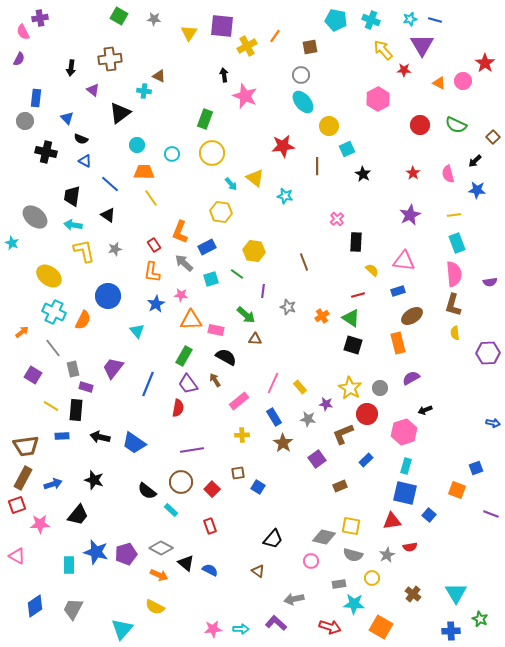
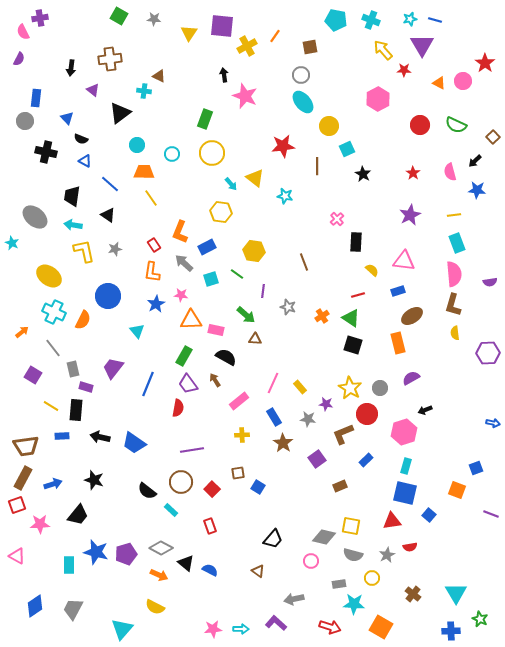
pink semicircle at (448, 174): moved 2 px right, 2 px up
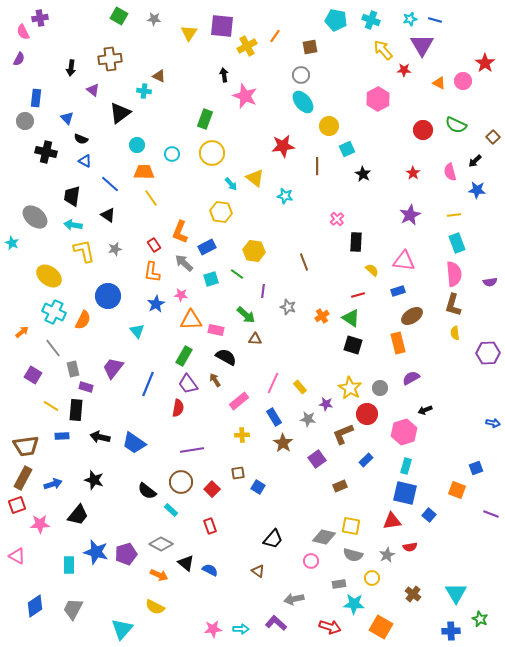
red circle at (420, 125): moved 3 px right, 5 px down
gray diamond at (161, 548): moved 4 px up
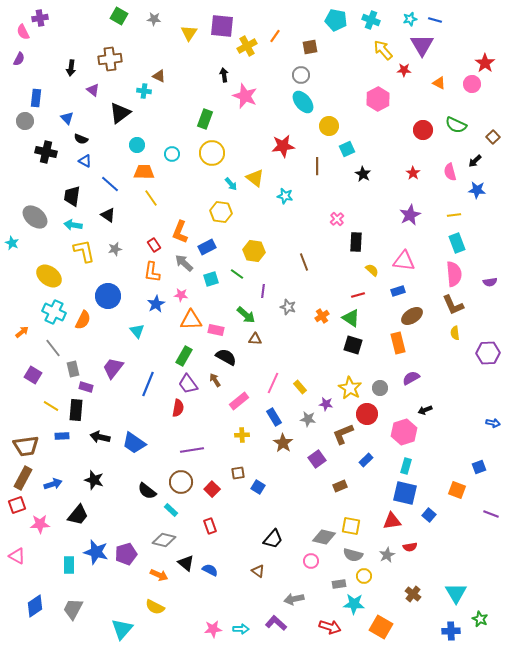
pink circle at (463, 81): moved 9 px right, 3 px down
brown L-shape at (453, 305): rotated 40 degrees counterclockwise
blue square at (476, 468): moved 3 px right, 1 px up
gray diamond at (161, 544): moved 3 px right, 4 px up; rotated 15 degrees counterclockwise
yellow circle at (372, 578): moved 8 px left, 2 px up
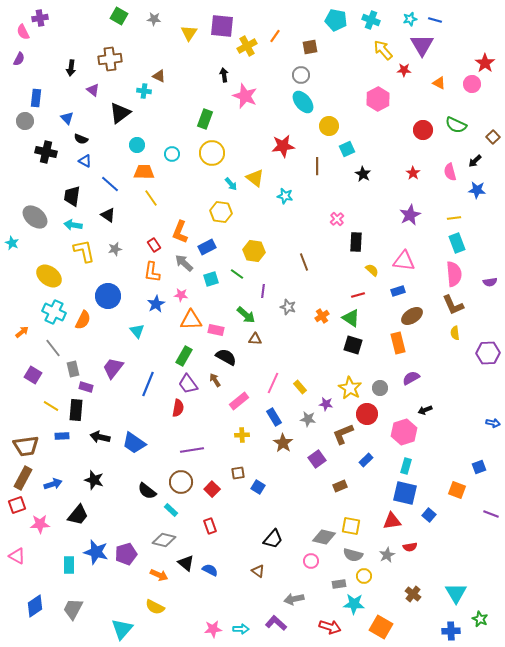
yellow line at (454, 215): moved 3 px down
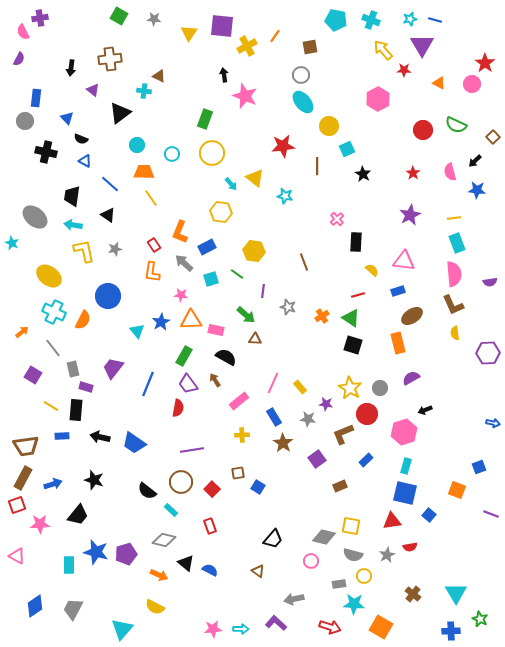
blue star at (156, 304): moved 5 px right, 18 px down
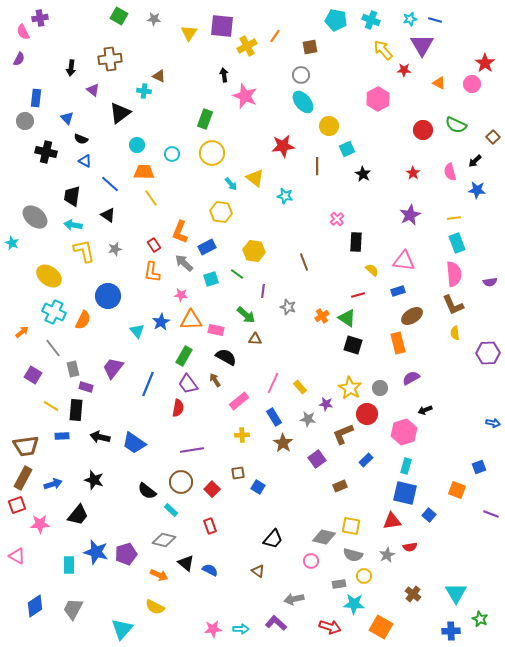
green triangle at (351, 318): moved 4 px left
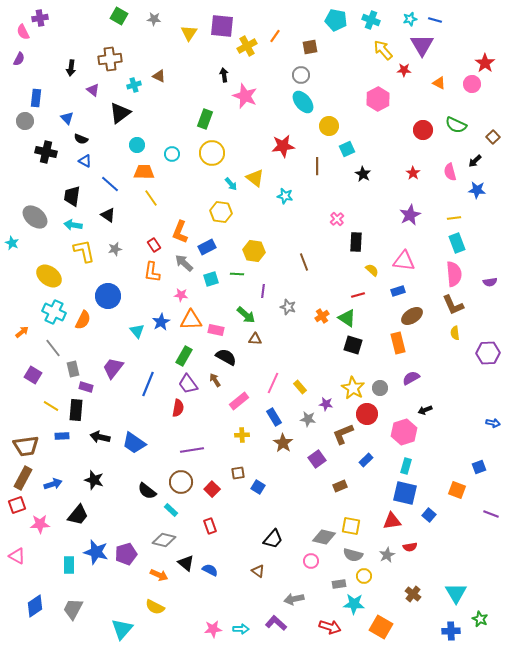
cyan cross at (144, 91): moved 10 px left, 6 px up; rotated 24 degrees counterclockwise
green line at (237, 274): rotated 32 degrees counterclockwise
yellow star at (350, 388): moved 3 px right
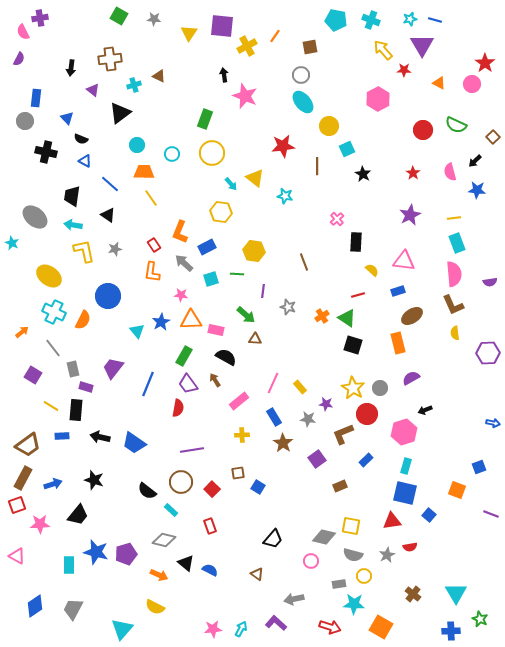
brown trapezoid at (26, 446): moved 2 px right, 1 px up; rotated 28 degrees counterclockwise
brown triangle at (258, 571): moved 1 px left, 3 px down
cyan arrow at (241, 629): rotated 63 degrees counterclockwise
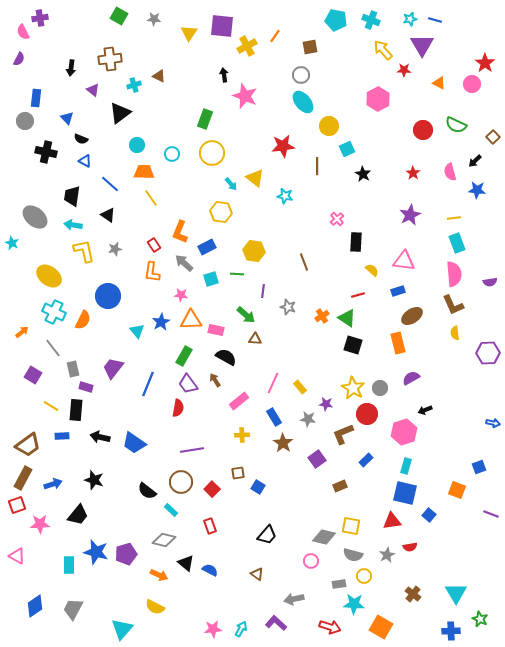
black trapezoid at (273, 539): moved 6 px left, 4 px up
